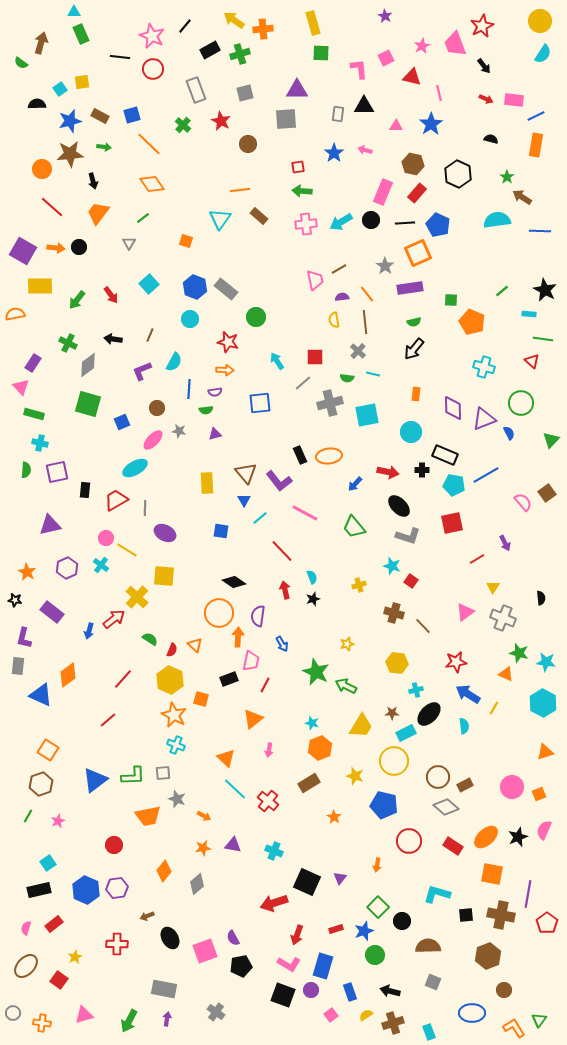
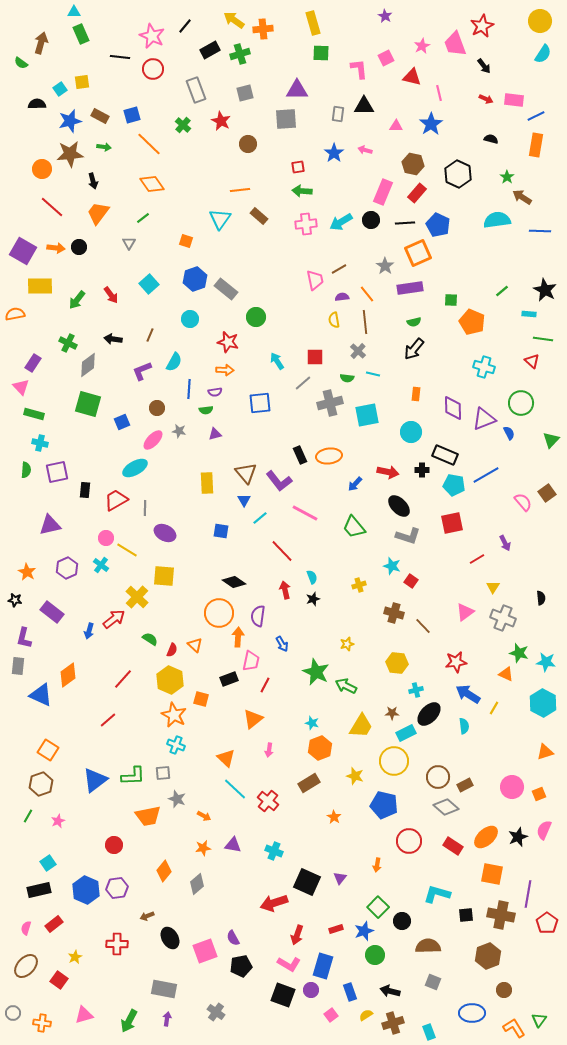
blue hexagon at (195, 287): moved 8 px up; rotated 20 degrees clockwise
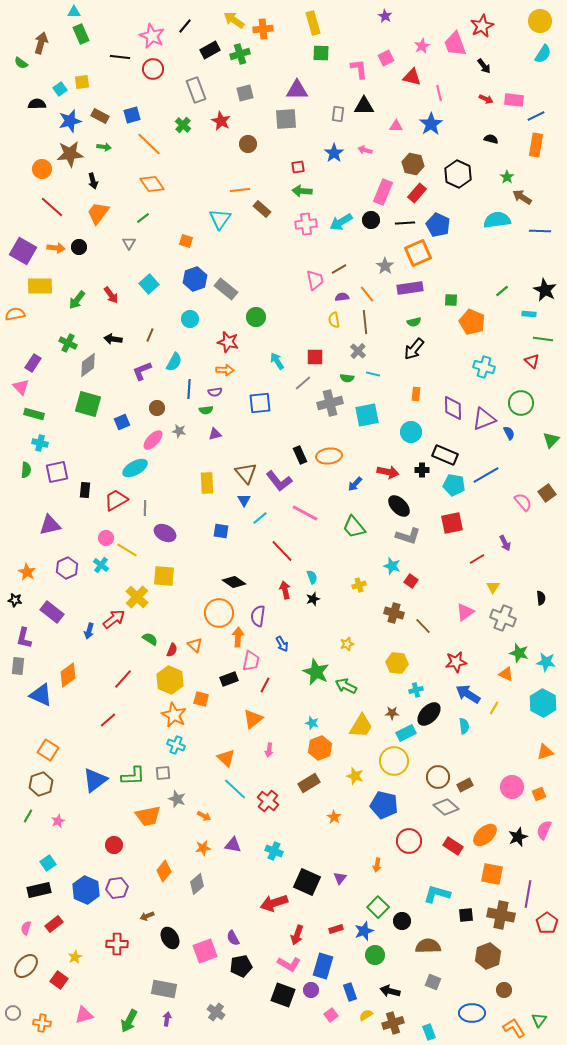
brown rectangle at (259, 216): moved 3 px right, 7 px up
orange ellipse at (486, 837): moved 1 px left, 2 px up
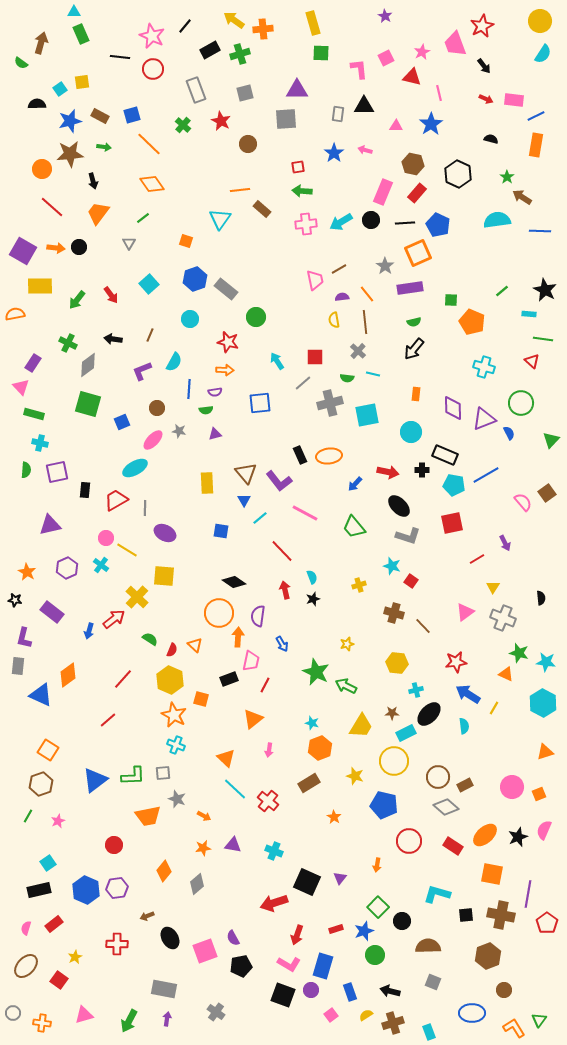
pink star at (422, 46): moved 6 px down
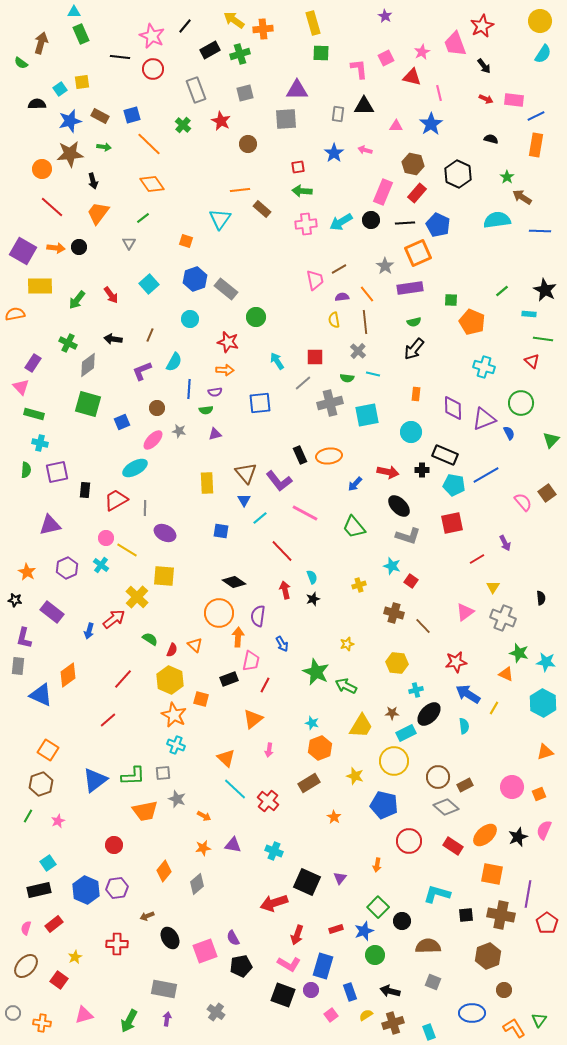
orange trapezoid at (148, 816): moved 3 px left, 5 px up
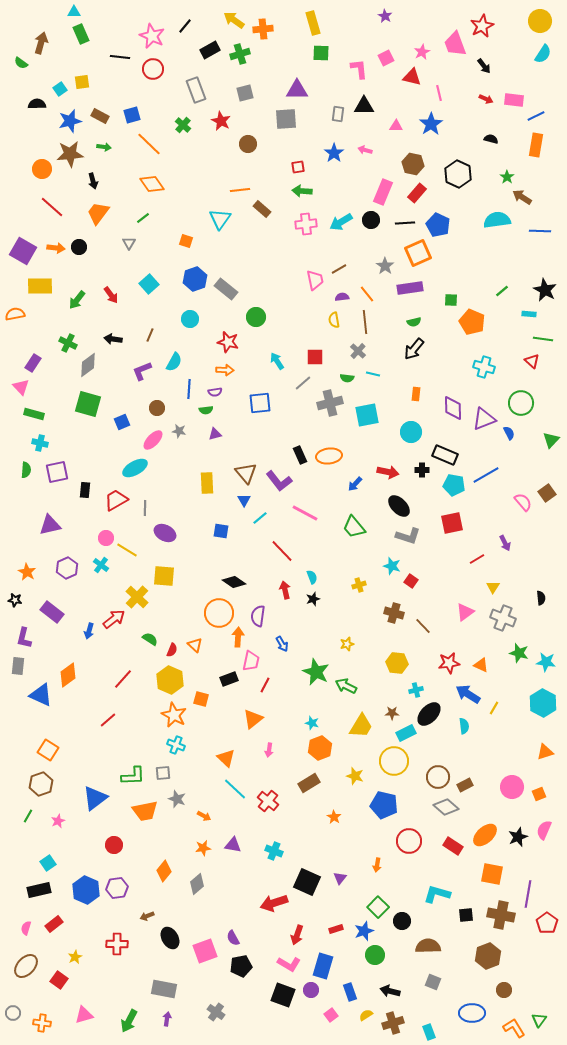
red star at (456, 662): moved 7 px left, 1 px down
orange triangle at (506, 674): moved 25 px left, 9 px up
blue triangle at (95, 780): moved 18 px down
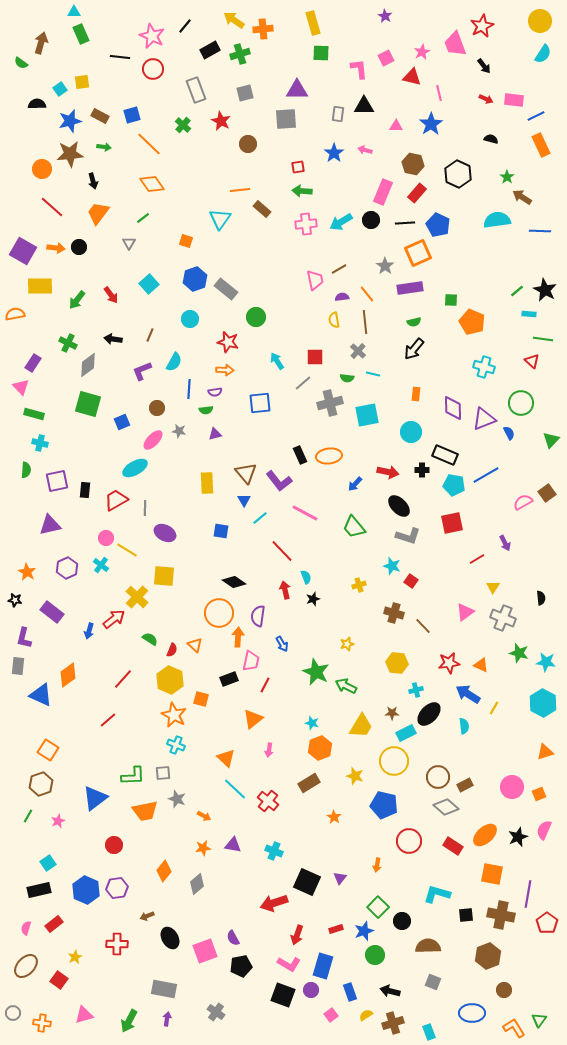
orange rectangle at (536, 145): moved 5 px right; rotated 35 degrees counterclockwise
green line at (502, 291): moved 15 px right
purple square at (57, 472): moved 9 px down
pink semicircle at (523, 502): rotated 78 degrees counterclockwise
cyan semicircle at (312, 577): moved 6 px left
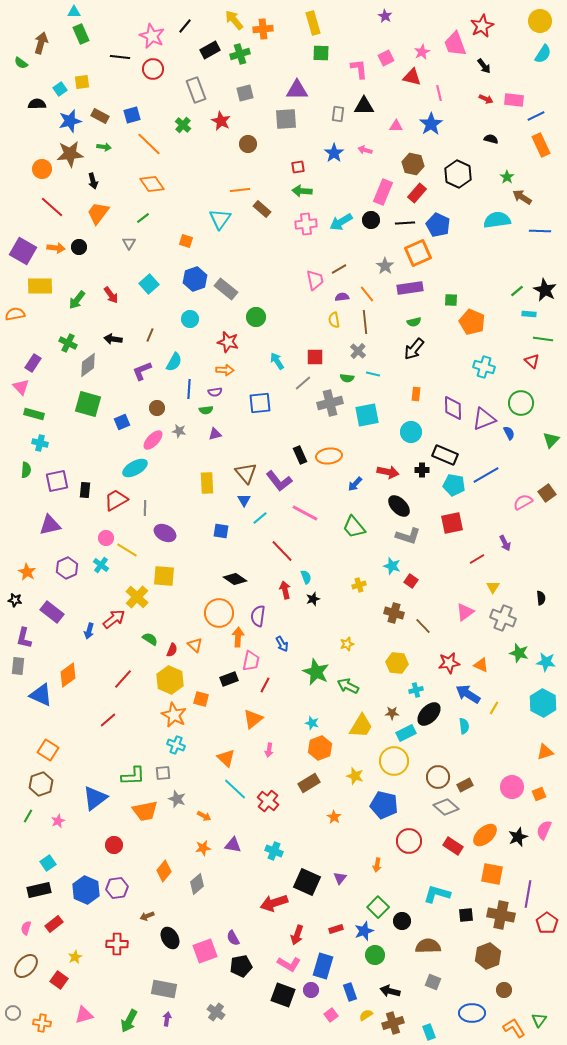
yellow arrow at (234, 20): rotated 15 degrees clockwise
black diamond at (234, 582): moved 1 px right, 3 px up
green arrow at (346, 686): moved 2 px right
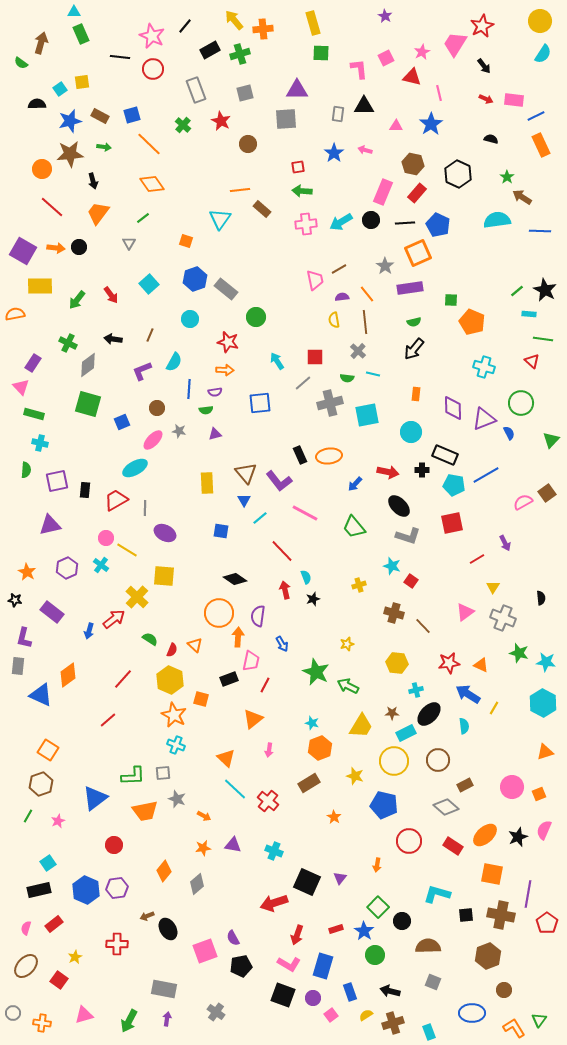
pink trapezoid at (455, 44): rotated 52 degrees clockwise
brown circle at (438, 777): moved 17 px up
blue star at (364, 931): rotated 18 degrees counterclockwise
black ellipse at (170, 938): moved 2 px left, 9 px up
purple circle at (311, 990): moved 2 px right, 8 px down
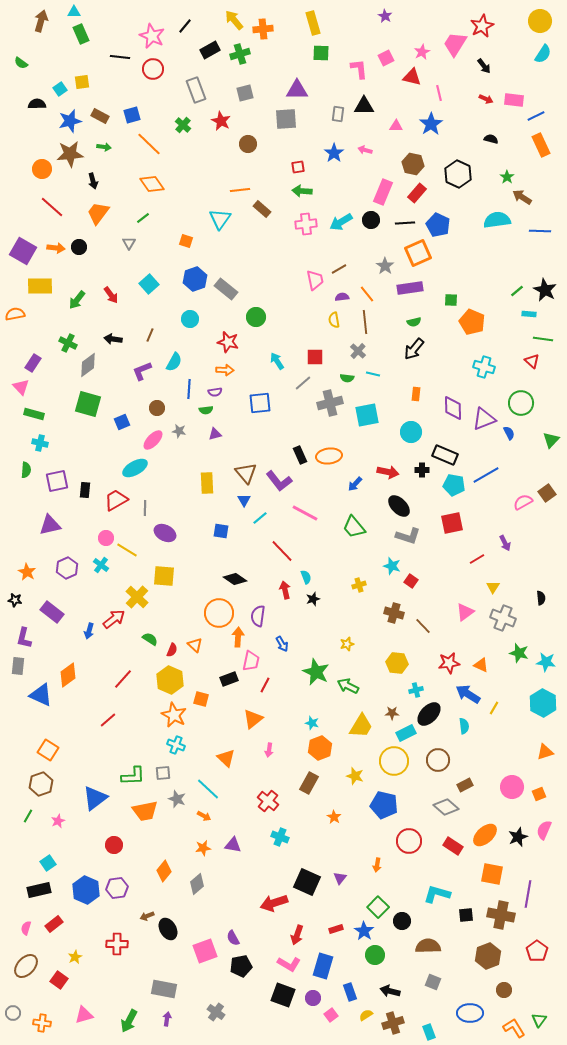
brown arrow at (41, 43): moved 22 px up
brown rectangle at (309, 783): rotated 30 degrees counterclockwise
cyan line at (235, 789): moved 27 px left
cyan cross at (274, 851): moved 6 px right, 14 px up
red pentagon at (547, 923): moved 10 px left, 28 px down
blue ellipse at (472, 1013): moved 2 px left
